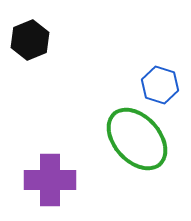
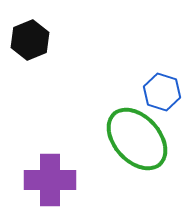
blue hexagon: moved 2 px right, 7 px down
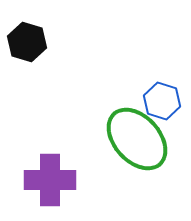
black hexagon: moved 3 px left, 2 px down; rotated 21 degrees counterclockwise
blue hexagon: moved 9 px down
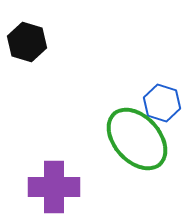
blue hexagon: moved 2 px down
purple cross: moved 4 px right, 7 px down
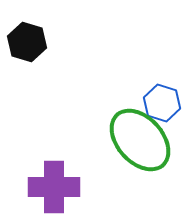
green ellipse: moved 3 px right, 1 px down
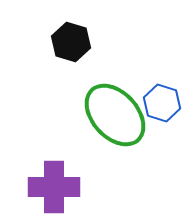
black hexagon: moved 44 px right
green ellipse: moved 25 px left, 25 px up
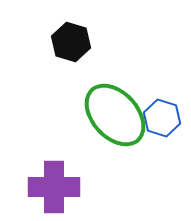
blue hexagon: moved 15 px down
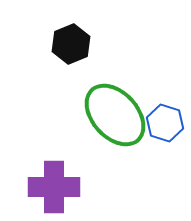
black hexagon: moved 2 px down; rotated 21 degrees clockwise
blue hexagon: moved 3 px right, 5 px down
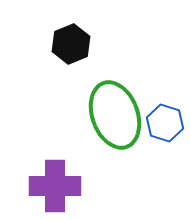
green ellipse: rotated 22 degrees clockwise
purple cross: moved 1 px right, 1 px up
